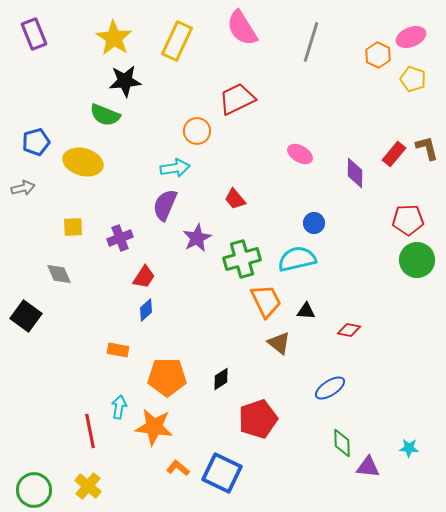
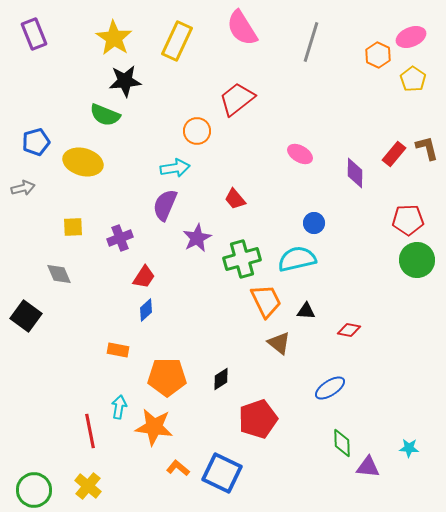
yellow pentagon at (413, 79): rotated 15 degrees clockwise
red trapezoid at (237, 99): rotated 12 degrees counterclockwise
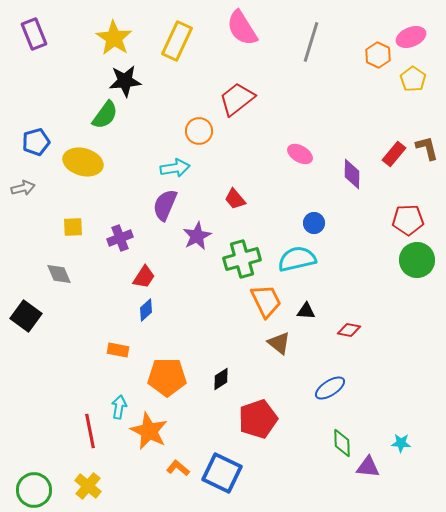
green semicircle at (105, 115): rotated 76 degrees counterclockwise
orange circle at (197, 131): moved 2 px right
purple diamond at (355, 173): moved 3 px left, 1 px down
purple star at (197, 238): moved 2 px up
orange star at (154, 427): moved 5 px left, 4 px down; rotated 18 degrees clockwise
cyan star at (409, 448): moved 8 px left, 5 px up
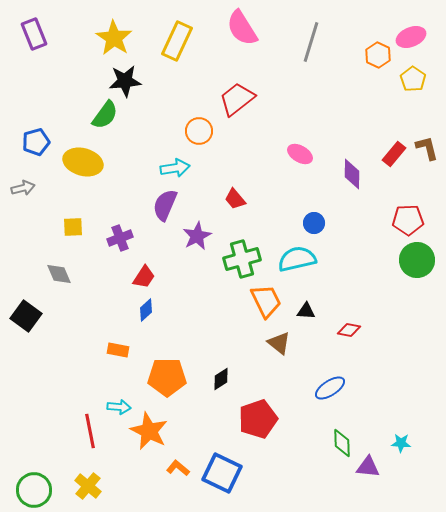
cyan arrow at (119, 407): rotated 85 degrees clockwise
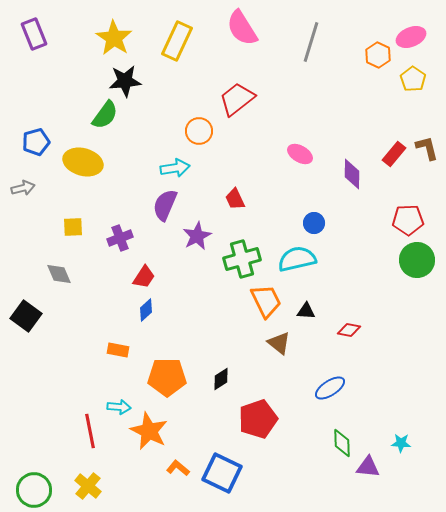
red trapezoid at (235, 199): rotated 15 degrees clockwise
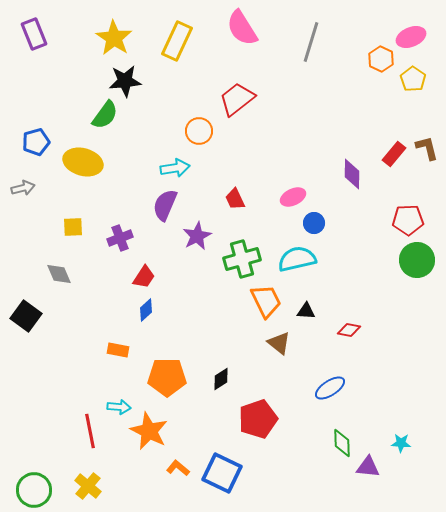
orange hexagon at (378, 55): moved 3 px right, 4 px down
pink ellipse at (300, 154): moved 7 px left, 43 px down; rotated 55 degrees counterclockwise
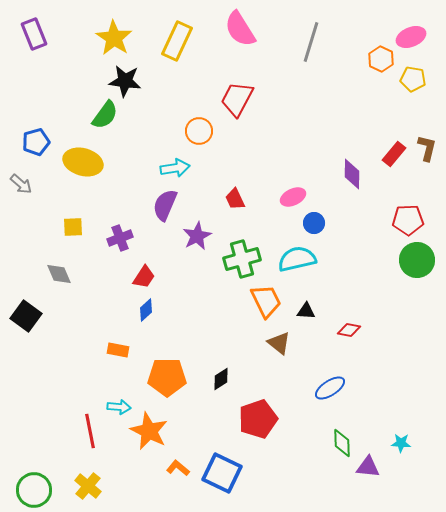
pink semicircle at (242, 28): moved 2 px left, 1 px down
yellow pentagon at (413, 79): rotated 25 degrees counterclockwise
black star at (125, 81): rotated 12 degrees clockwise
red trapezoid at (237, 99): rotated 24 degrees counterclockwise
brown L-shape at (427, 148): rotated 28 degrees clockwise
gray arrow at (23, 188): moved 2 px left, 4 px up; rotated 55 degrees clockwise
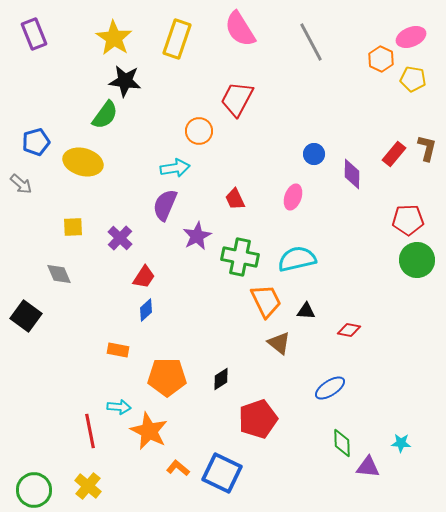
yellow rectangle at (177, 41): moved 2 px up; rotated 6 degrees counterclockwise
gray line at (311, 42): rotated 45 degrees counterclockwise
pink ellipse at (293, 197): rotated 45 degrees counterclockwise
blue circle at (314, 223): moved 69 px up
purple cross at (120, 238): rotated 25 degrees counterclockwise
green cross at (242, 259): moved 2 px left, 2 px up; rotated 27 degrees clockwise
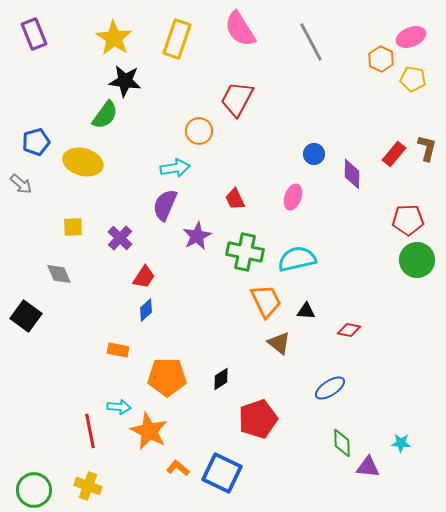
green cross at (240, 257): moved 5 px right, 5 px up
yellow cross at (88, 486): rotated 20 degrees counterclockwise
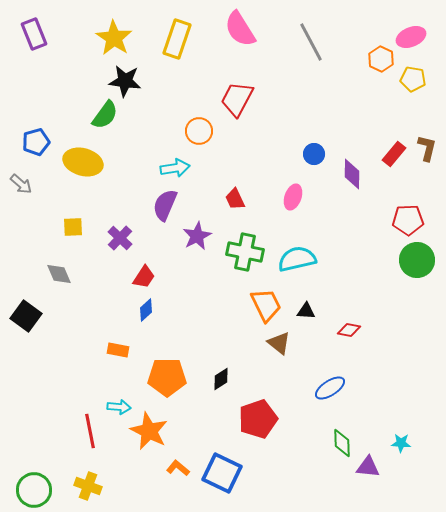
orange trapezoid at (266, 301): moved 4 px down
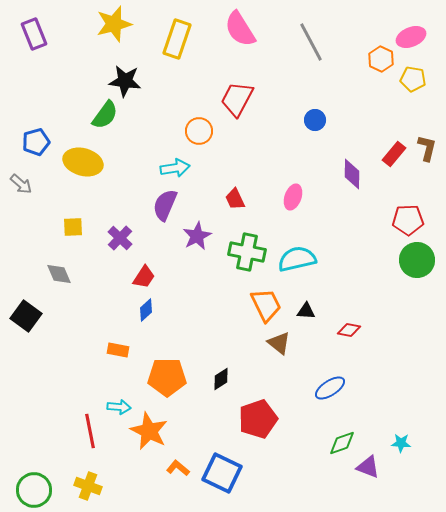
yellow star at (114, 38): moved 14 px up; rotated 24 degrees clockwise
blue circle at (314, 154): moved 1 px right, 34 px up
green cross at (245, 252): moved 2 px right
green diamond at (342, 443): rotated 72 degrees clockwise
purple triangle at (368, 467): rotated 15 degrees clockwise
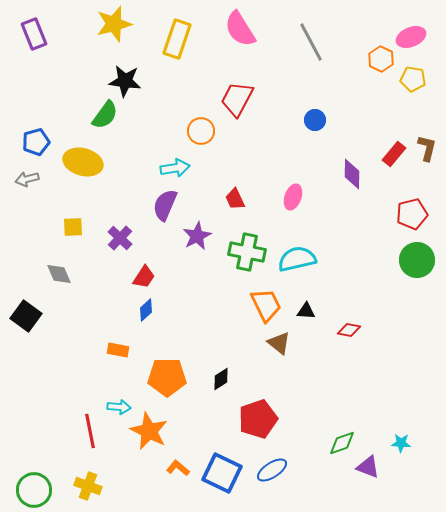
orange circle at (199, 131): moved 2 px right
gray arrow at (21, 184): moved 6 px right, 5 px up; rotated 125 degrees clockwise
red pentagon at (408, 220): moved 4 px right, 6 px up; rotated 12 degrees counterclockwise
blue ellipse at (330, 388): moved 58 px left, 82 px down
